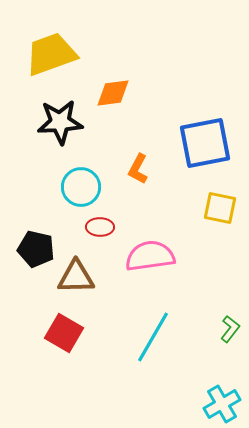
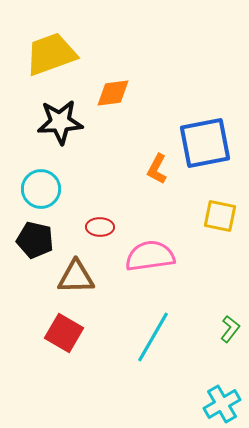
orange L-shape: moved 19 px right
cyan circle: moved 40 px left, 2 px down
yellow square: moved 8 px down
black pentagon: moved 1 px left, 9 px up
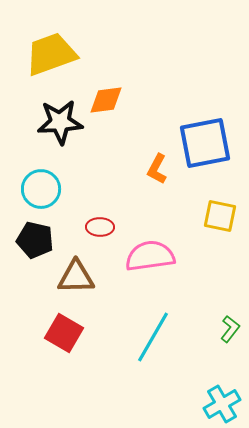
orange diamond: moved 7 px left, 7 px down
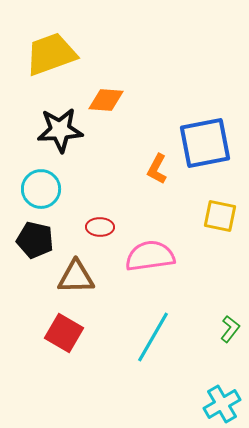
orange diamond: rotated 12 degrees clockwise
black star: moved 8 px down
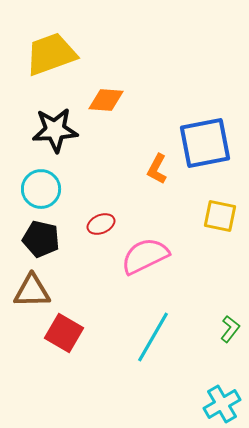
black star: moved 5 px left
red ellipse: moved 1 px right, 3 px up; rotated 24 degrees counterclockwise
black pentagon: moved 6 px right, 1 px up
pink semicircle: moved 5 px left; rotated 18 degrees counterclockwise
brown triangle: moved 44 px left, 14 px down
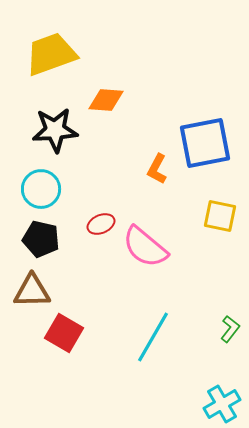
pink semicircle: moved 9 px up; rotated 114 degrees counterclockwise
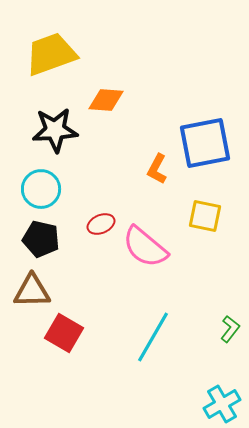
yellow square: moved 15 px left
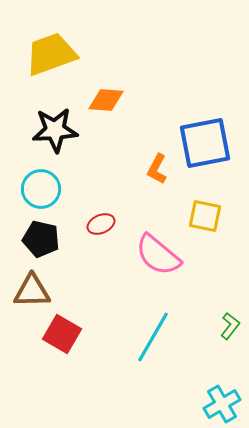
pink semicircle: moved 13 px right, 8 px down
green L-shape: moved 3 px up
red square: moved 2 px left, 1 px down
